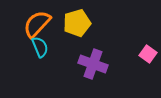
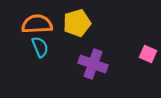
orange semicircle: rotated 44 degrees clockwise
pink square: rotated 12 degrees counterclockwise
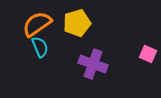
orange semicircle: rotated 32 degrees counterclockwise
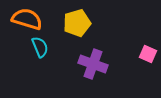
orange semicircle: moved 10 px left, 5 px up; rotated 52 degrees clockwise
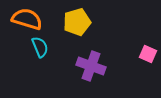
yellow pentagon: moved 1 px up
purple cross: moved 2 px left, 2 px down
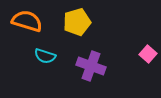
orange semicircle: moved 2 px down
cyan semicircle: moved 5 px right, 9 px down; rotated 130 degrees clockwise
pink square: rotated 18 degrees clockwise
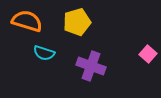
cyan semicircle: moved 1 px left, 3 px up
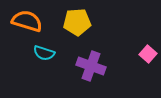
yellow pentagon: rotated 12 degrees clockwise
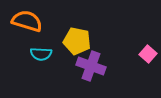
yellow pentagon: moved 19 px down; rotated 16 degrees clockwise
cyan semicircle: moved 3 px left, 1 px down; rotated 15 degrees counterclockwise
